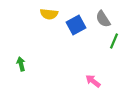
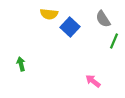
blue square: moved 6 px left, 2 px down; rotated 18 degrees counterclockwise
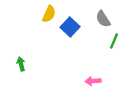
yellow semicircle: rotated 72 degrees counterclockwise
pink arrow: rotated 42 degrees counterclockwise
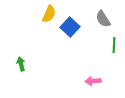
green line: moved 4 px down; rotated 21 degrees counterclockwise
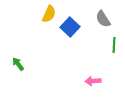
green arrow: moved 3 px left; rotated 24 degrees counterclockwise
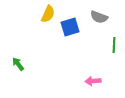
yellow semicircle: moved 1 px left
gray semicircle: moved 4 px left, 2 px up; rotated 36 degrees counterclockwise
blue square: rotated 30 degrees clockwise
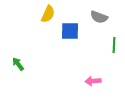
blue square: moved 4 px down; rotated 18 degrees clockwise
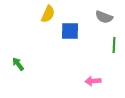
gray semicircle: moved 5 px right
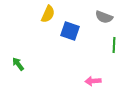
blue square: rotated 18 degrees clockwise
